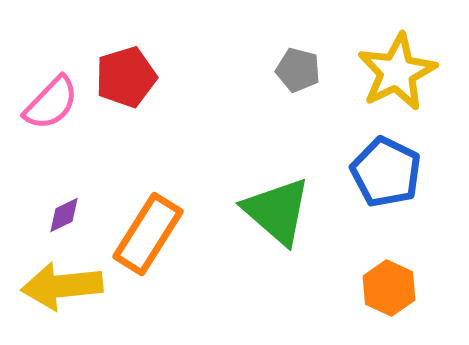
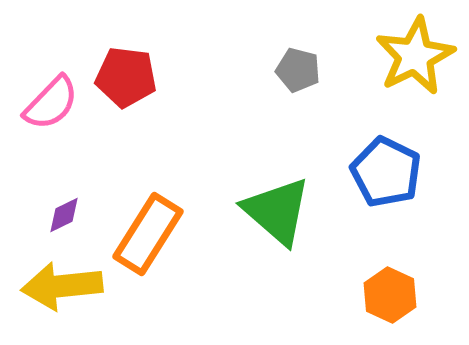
yellow star: moved 18 px right, 16 px up
red pentagon: rotated 24 degrees clockwise
orange hexagon: moved 1 px right, 7 px down
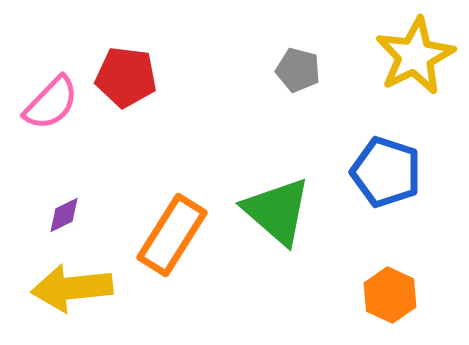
blue pentagon: rotated 8 degrees counterclockwise
orange rectangle: moved 24 px right, 1 px down
yellow arrow: moved 10 px right, 2 px down
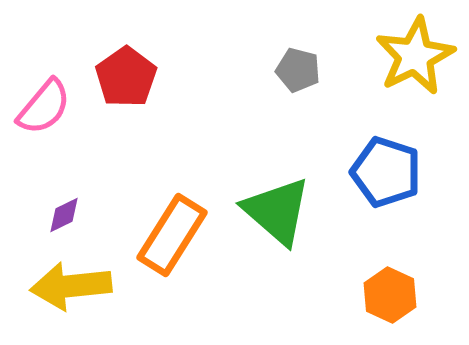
red pentagon: rotated 30 degrees clockwise
pink semicircle: moved 7 px left, 4 px down; rotated 4 degrees counterclockwise
yellow arrow: moved 1 px left, 2 px up
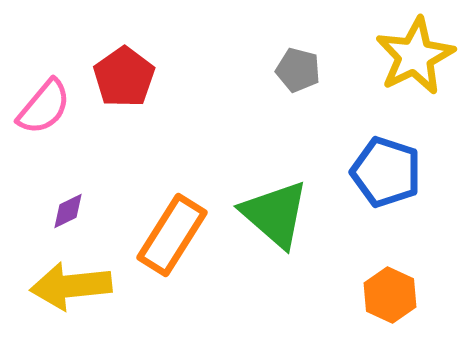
red pentagon: moved 2 px left
green triangle: moved 2 px left, 3 px down
purple diamond: moved 4 px right, 4 px up
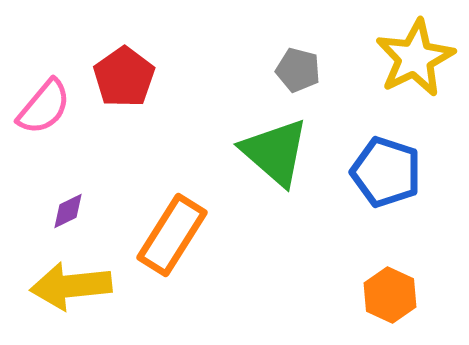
yellow star: moved 2 px down
green triangle: moved 62 px up
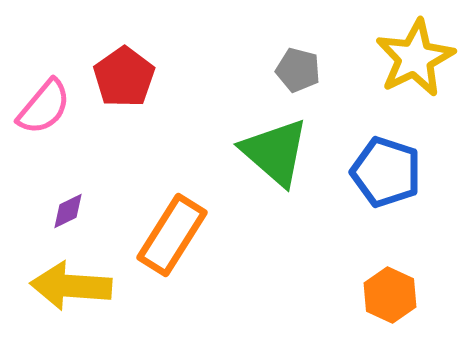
yellow arrow: rotated 10 degrees clockwise
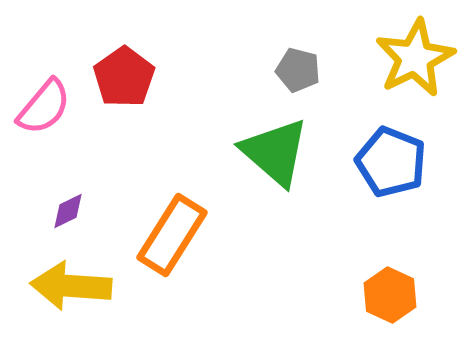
blue pentagon: moved 5 px right, 10 px up; rotated 4 degrees clockwise
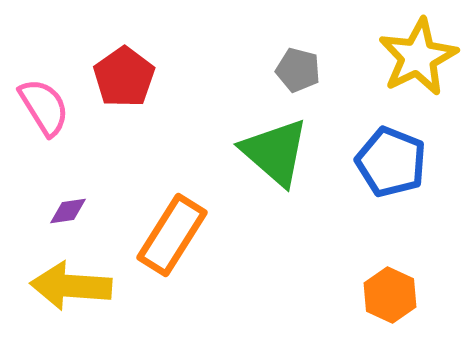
yellow star: moved 3 px right, 1 px up
pink semicircle: rotated 72 degrees counterclockwise
purple diamond: rotated 18 degrees clockwise
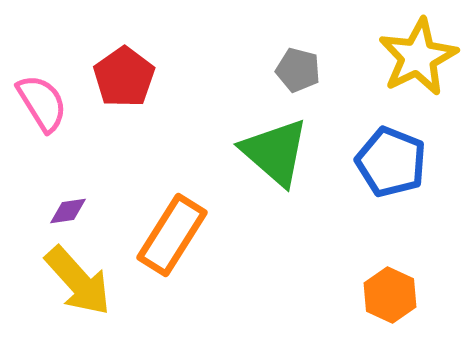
pink semicircle: moved 2 px left, 4 px up
yellow arrow: moved 7 px right, 5 px up; rotated 136 degrees counterclockwise
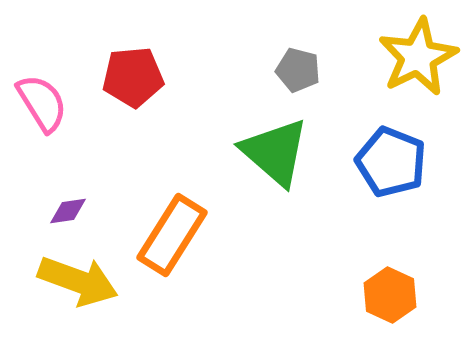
red pentagon: moved 9 px right; rotated 30 degrees clockwise
yellow arrow: rotated 28 degrees counterclockwise
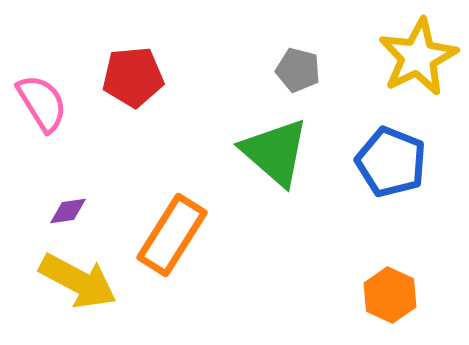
yellow arrow: rotated 8 degrees clockwise
